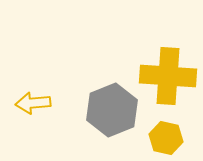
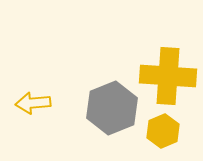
gray hexagon: moved 2 px up
yellow hexagon: moved 3 px left, 7 px up; rotated 24 degrees clockwise
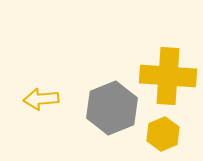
yellow arrow: moved 8 px right, 4 px up
yellow hexagon: moved 3 px down
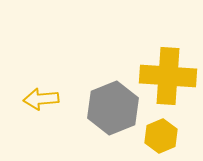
gray hexagon: moved 1 px right
yellow hexagon: moved 2 px left, 2 px down
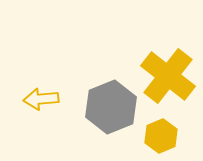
yellow cross: rotated 34 degrees clockwise
gray hexagon: moved 2 px left, 1 px up
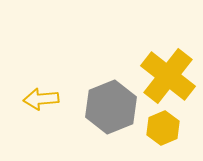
yellow hexagon: moved 2 px right, 8 px up
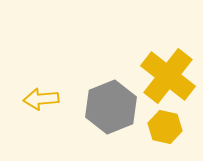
yellow hexagon: moved 2 px right, 1 px up; rotated 24 degrees counterclockwise
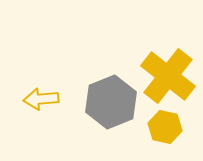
gray hexagon: moved 5 px up
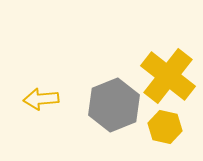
gray hexagon: moved 3 px right, 3 px down
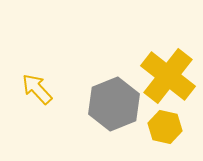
yellow arrow: moved 4 px left, 10 px up; rotated 52 degrees clockwise
gray hexagon: moved 1 px up
